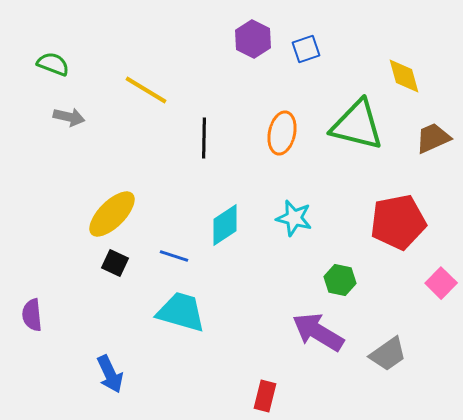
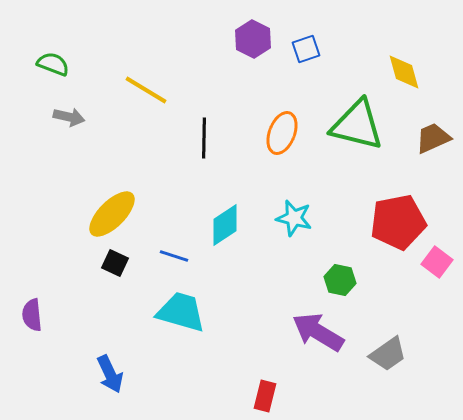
yellow diamond: moved 4 px up
orange ellipse: rotated 9 degrees clockwise
pink square: moved 4 px left, 21 px up; rotated 8 degrees counterclockwise
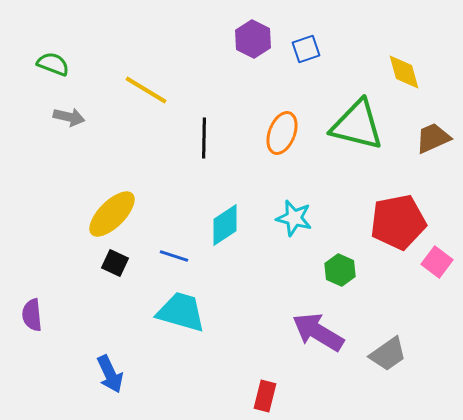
green hexagon: moved 10 px up; rotated 12 degrees clockwise
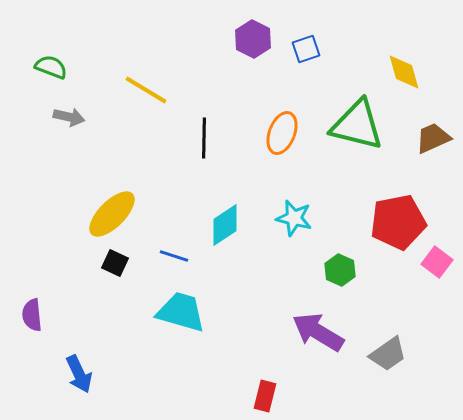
green semicircle: moved 2 px left, 3 px down
blue arrow: moved 31 px left
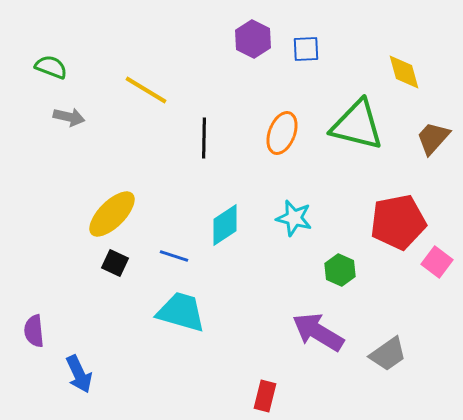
blue square: rotated 16 degrees clockwise
brown trapezoid: rotated 24 degrees counterclockwise
purple semicircle: moved 2 px right, 16 px down
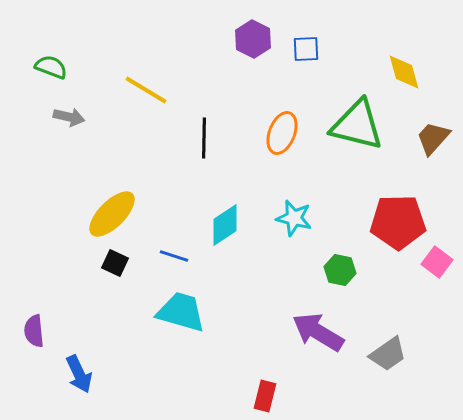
red pentagon: rotated 10 degrees clockwise
green hexagon: rotated 12 degrees counterclockwise
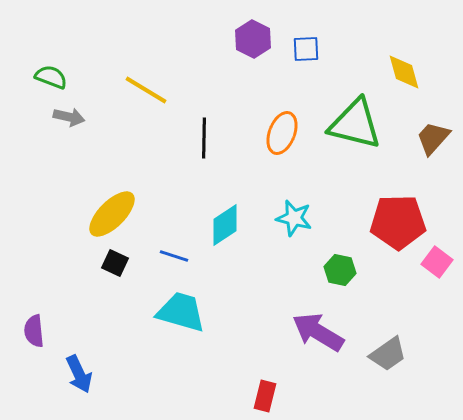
green semicircle: moved 10 px down
green triangle: moved 2 px left, 1 px up
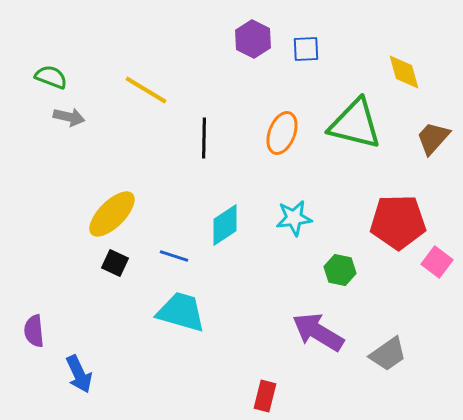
cyan star: rotated 21 degrees counterclockwise
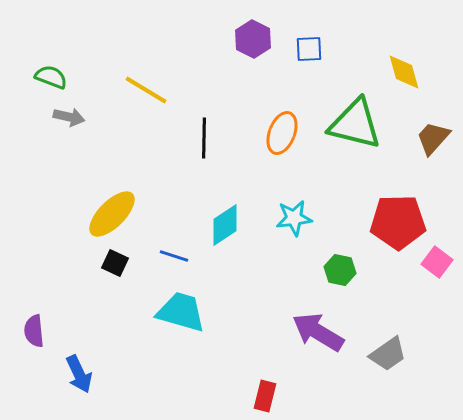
blue square: moved 3 px right
